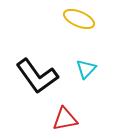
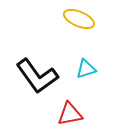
cyan triangle: rotated 30 degrees clockwise
red triangle: moved 5 px right, 5 px up
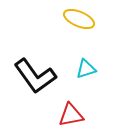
black L-shape: moved 2 px left
red triangle: moved 1 px right, 1 px down
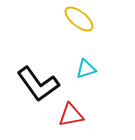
yellow ellipse: rotated 16 degrees clockwise
black L-shape: moved 3 px right, 8 px down
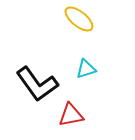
black L-shape: moved 1 px left
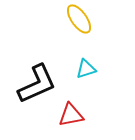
yellow ellipse: rotated 16 degrees clockwise
black L-shape: rotated 78 degrees counterclockwise
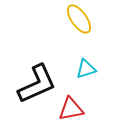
red triangle: moved 6 px up
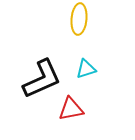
yellow ellipse: rotated 40 degrees clockwise
black L-shape: moved 5 px right, 5 px up
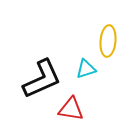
yellow ellipse: moved 29 px right, 22 px down
red triangle: rotated 20 degrees clockwise
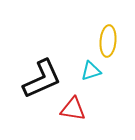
cyan triangle: moved 5 px right, 2 px down
red triangle: moved 2 px right
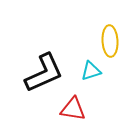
yellow ellipse: moved 2 px right; rotated 8 degrees counterclockwise
black L-shape: moved 2 px right, 6 px up
